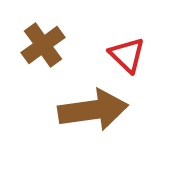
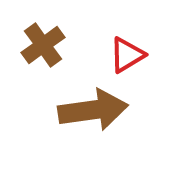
red triangle: rotated 45 degrees clockwise
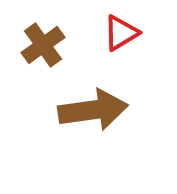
red triangle: moved 6 px left, 22 px up
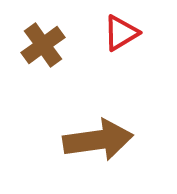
brown arrow: moved 5 px right, 30 px down
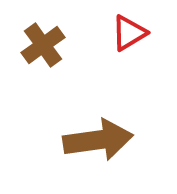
red triangle: moved 8 px right
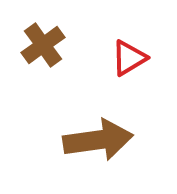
red triangle: moved 25 px down
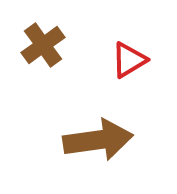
red triangle: moved 2 px down
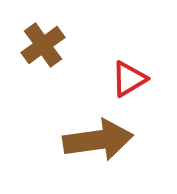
red triangle: moved 19 px down
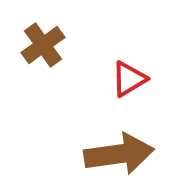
brown arrow: moved 21 px right, 14 px down
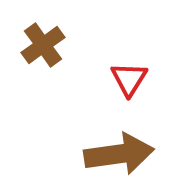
red triangle: rotated 27 degrees counterclockwise
